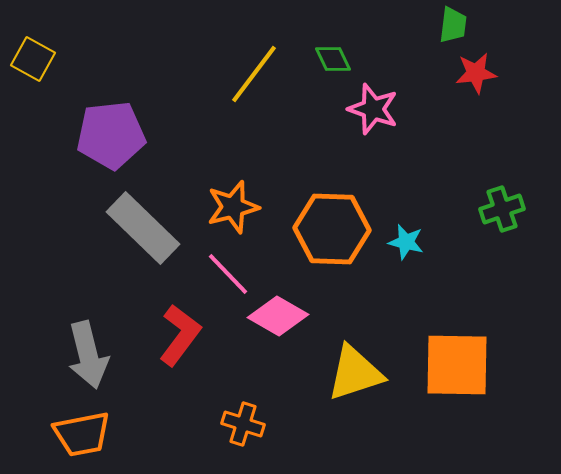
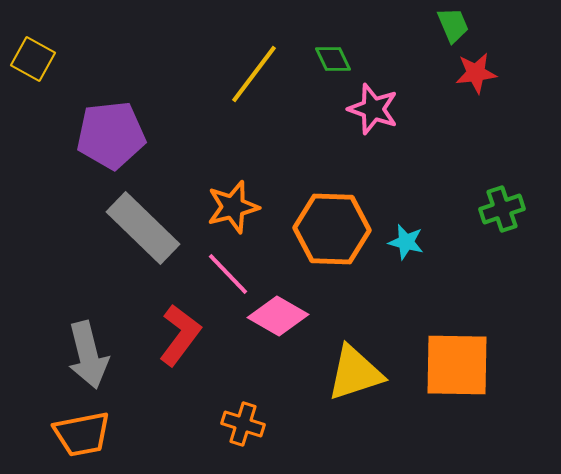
green trapezoid: rotated 30 degrees counterclockwise
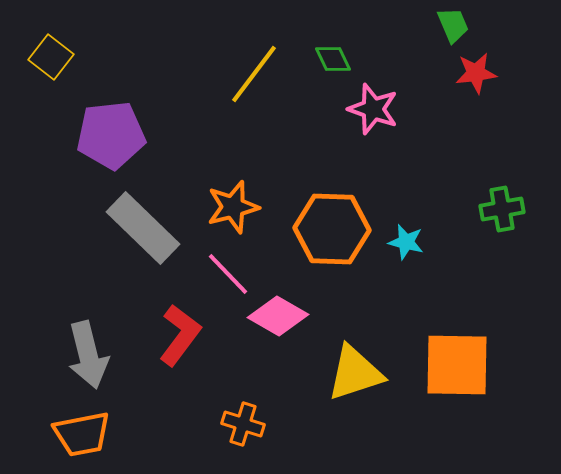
yellow square: moved 18 px right, 2 px up; rotated 9 degrees clockwise
green cross: rotated 9 degrees clockwise
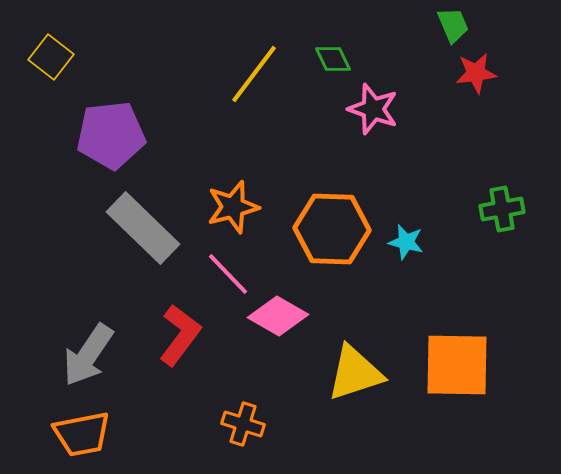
gray arrow: rotated 48 degrees clockwise
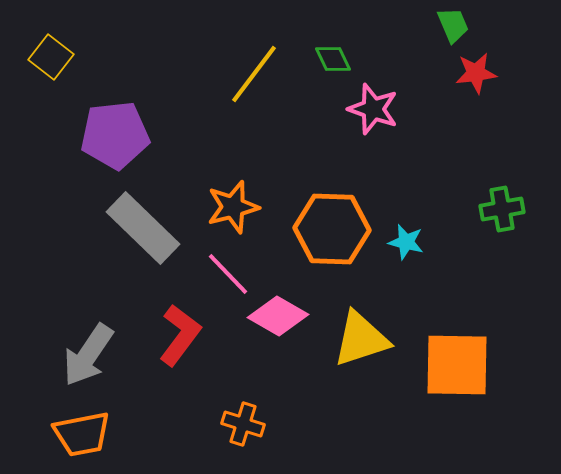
purple pentagon: moved 4 px right
yellow triangle: moved 6 px right, 34 px up
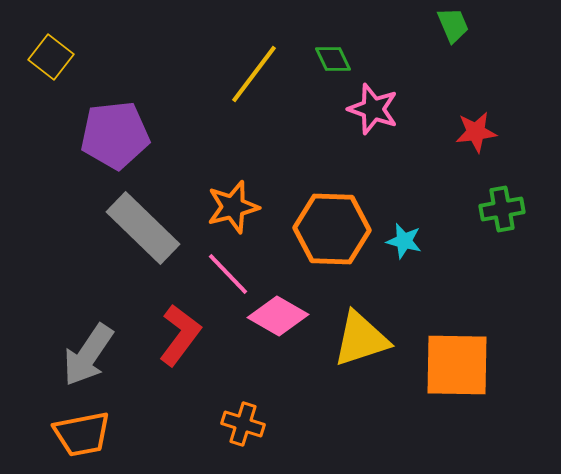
red star: moved 59 px down
cyan star: moved 2 px left, 1 px up
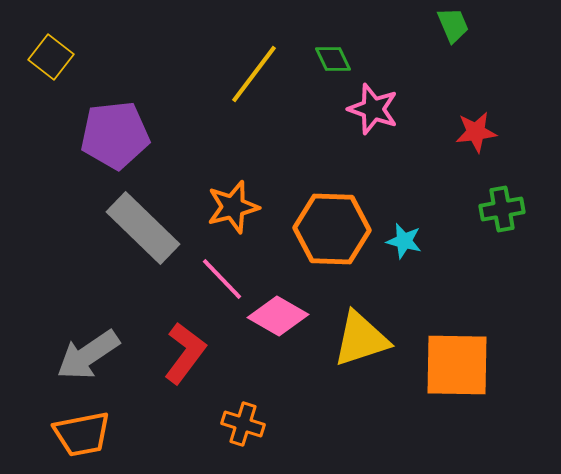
pink line: moved 6 px left, 5 px down
red L-shape: moved 5 px right, 18 px down
gray arrow: rotated 22 degrees clockwise
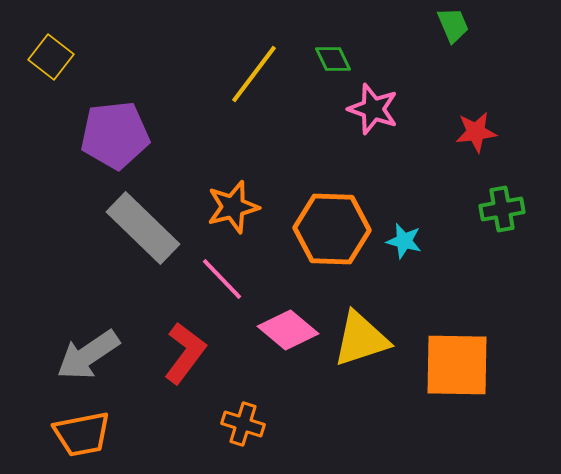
pink diamond: moved 10 px right, 14 px down; rotated 10 degrees clockwise
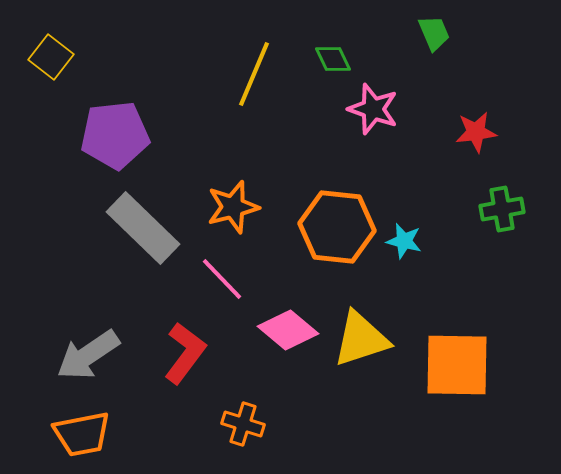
green trapezoid: moved 19 px left, 8 px down
yellow line: rotated 14 degrees counterclockwise
orange hexagon: moved 5 px right, 2 px up; rotated 4 degrees clockwise
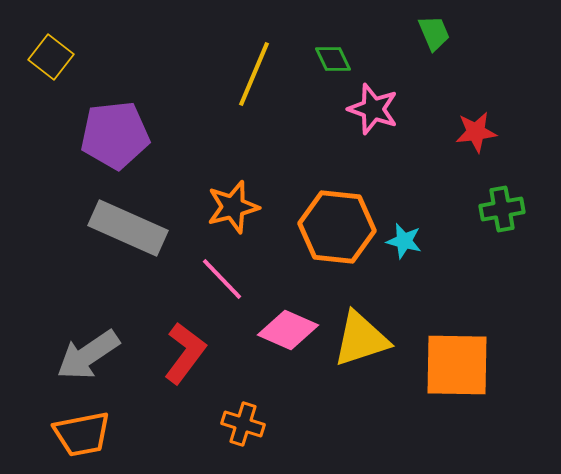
gray rectangle: moved 15 px left; rotated 20 degrees counterclockwise
pink diamond: rotated 16 degrees counterclockwise
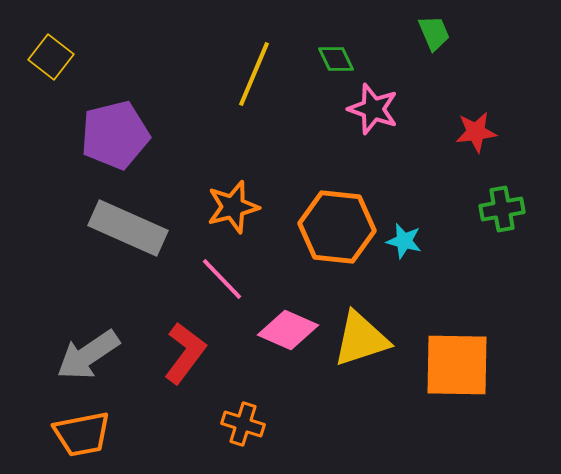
green diamond: moved 3 px right
purple pentagon: rotated 8 degrees counterclockwise
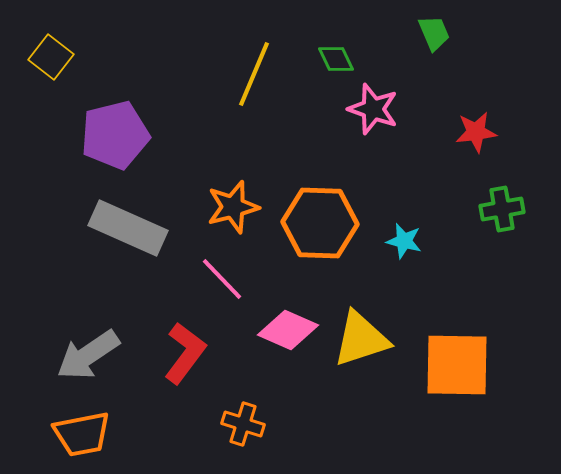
orange hexagon: moved 17 px left, 4 px up; rotated 4 degrees counterclockwise
